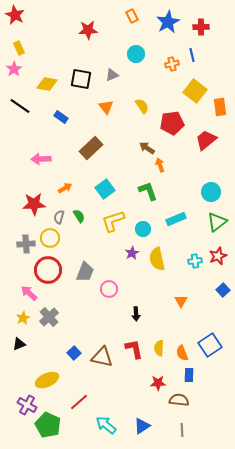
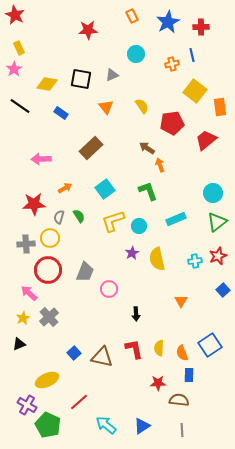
blue rectangle at (61, 117): moved 4 px up
cyan circle at (211, 192): moved 2 px right, 1 px down
cyan circle at (143, 229): moved 4 px left, 3 px up
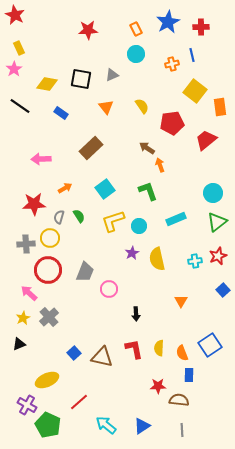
orange rectangle at (132, 16): moved 4 px right, 13 px down
red star at (158, 383): moved 3 px down
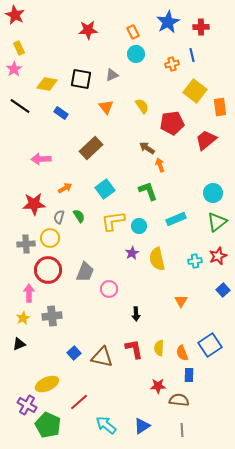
orange rectangle at (136, 29): moved 3 px left, 3 px down
yellow L-shape at (113, 221): rotated 10 degrees clockwise
pink arrow at (29, 293): rotated 48 degrees clockwise
gray cross at (49, 317): moved 3 px right, 1 px up; rotated 36 degrees clockwise
yellow ellipse at (47, 380): moved 4 px down
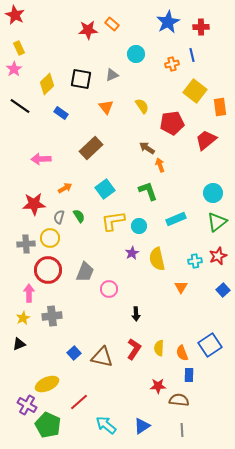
orange rectangle at (133, 32): moved 21 px left, 8 px up; rotated 24 degrees counterclockwise
yellow diamond at (47, 84): rotated 55 degrees counterclockwise
orange triangle at (181, 301): moved 14 px up
red L-shape at (134, 349): rotated 45 degrees clockwise
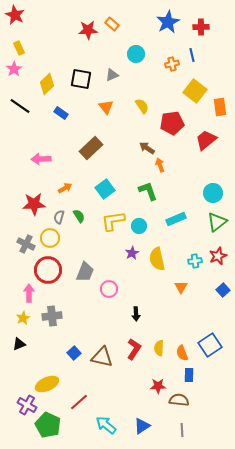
gray cross at (26, 244): rotated 30 degrees clockwise
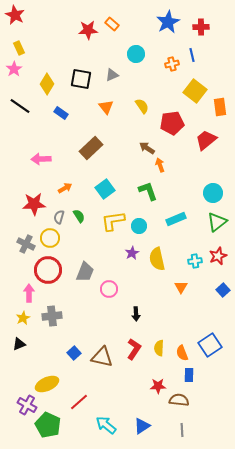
yellow diamond at (47, 84): rotated 15 degrees counterclockwise
